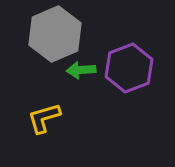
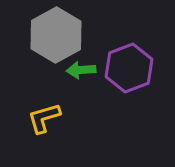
gray hexagon: moved 1 px right, 1 px down; rotated 6 degrees counterclockwise
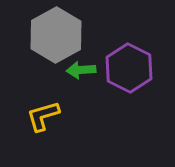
purple hexagon: rotated 12 degrees counterclockwise
yellow L-shape: moved 1 px left, 2 px up
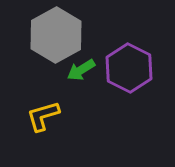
green arrow: rotated 28 degrees counterclockwise
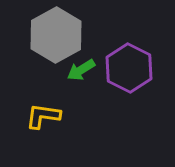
yellow L-shape: rotated 24 degrees clockwise
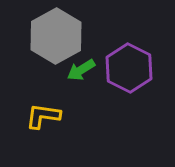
gray hexagon: moved 1 px down
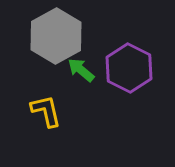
green arrow: rotated 72 degrees clockwise
yellow L-shape: moved 3 px right, 5 px up; rotated 69 degrees clockwise
